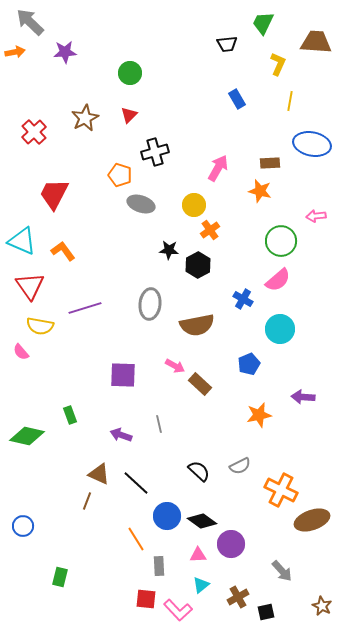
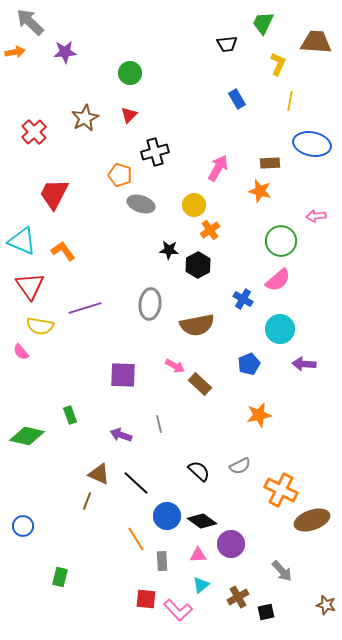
purple arrow at (303, 397): moved 1 px right, 33 px up
gray rectangle at (159, 566): moved 3 px right, 5 px up
brown star at (322, 606): moved 4 px right, 1 px up; rotated 12 degrees counterclockwise
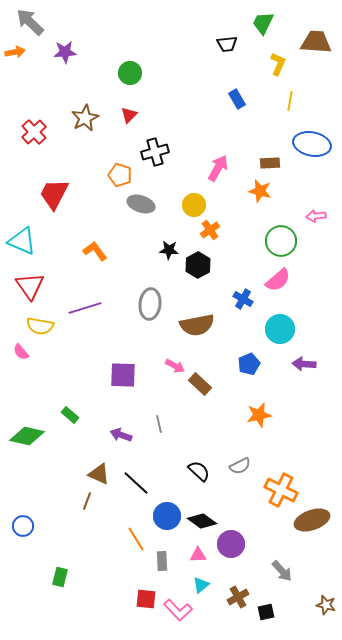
orange L-shape at (63, 251): moved 32 px right
green rectangle at (70, 415): rotated 30 degrees counterclockwise
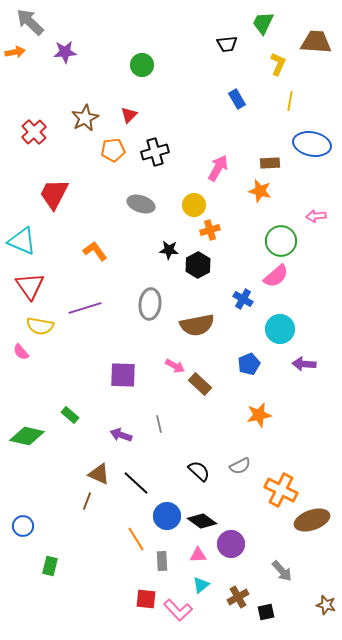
green circle at (130, 73): moved 12 px right, 8 px up
orange pentagon at (120, 175): moved 7 px left, 25 px up; rotated 25 degrees counterclockwise
orange cross at (210, 230): rotated 18 degrees clockwise
pink semicircle at (278, 280): moved 2 px left, 4 px up
green rectangle at (60, 577): moved 10 px left, 11 px up
